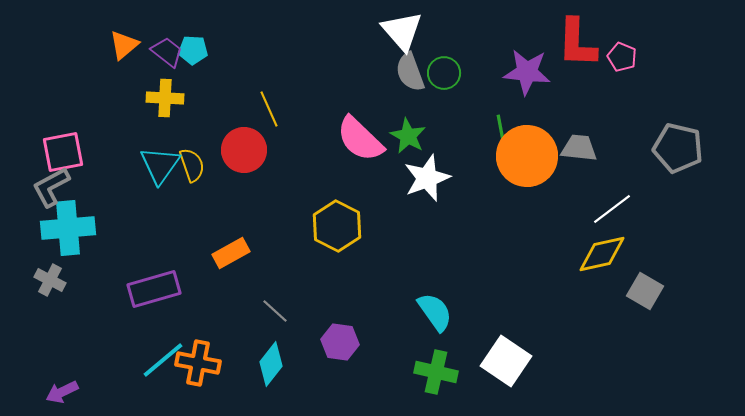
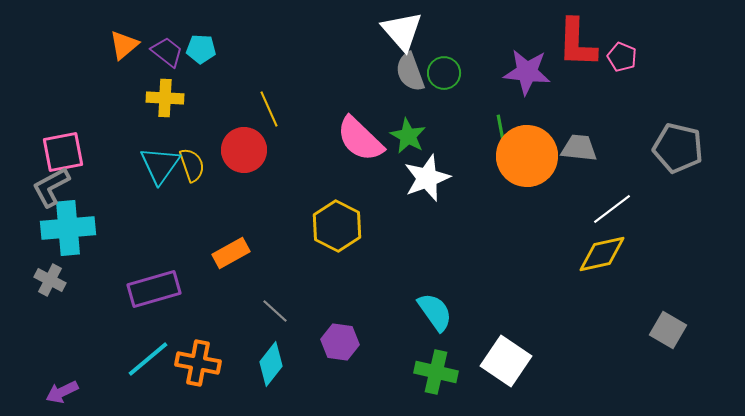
cyan pentagon: moved 8 px right, 1 px up
gray square: moved 23 px right, 39 px down
cyan line: moved 15 px left, 1 px up
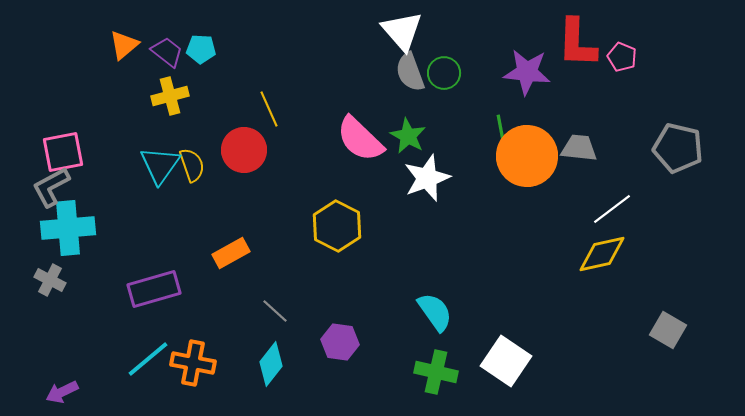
yellow cross: moved 5 px right, 2 px up; rotated 18 degrees counterclockwise
orange cross: moved 5 px left
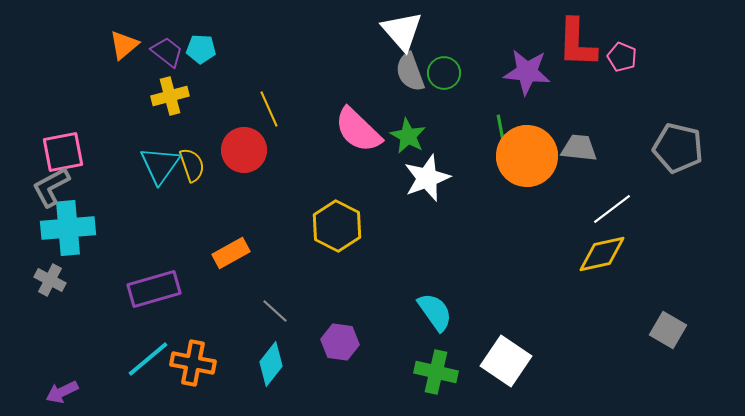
pink semicircle: moved 2 px left, 9 px up
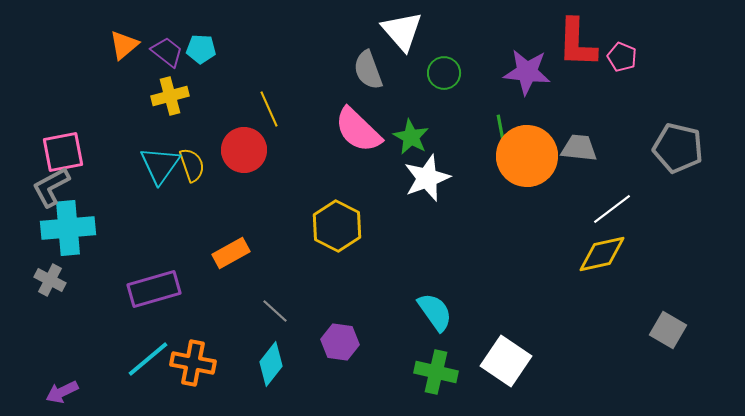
gray semicircle: moved 42 px left, 2 px up
green star: moved 3 px right, 1 px down
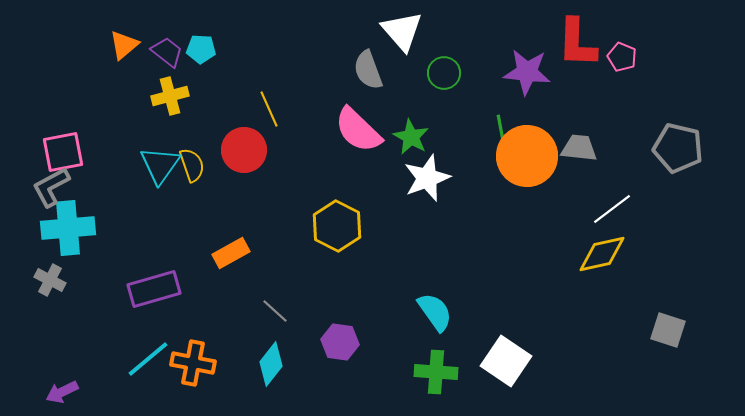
gray square: rotated 12 degrees counterclockwise
green cross: rotated 9 degrees counterclockwise
